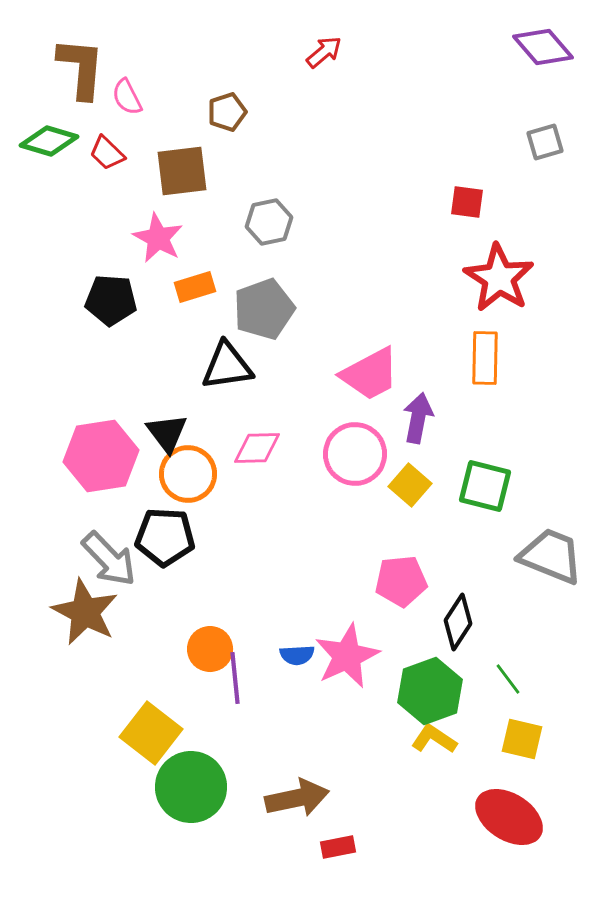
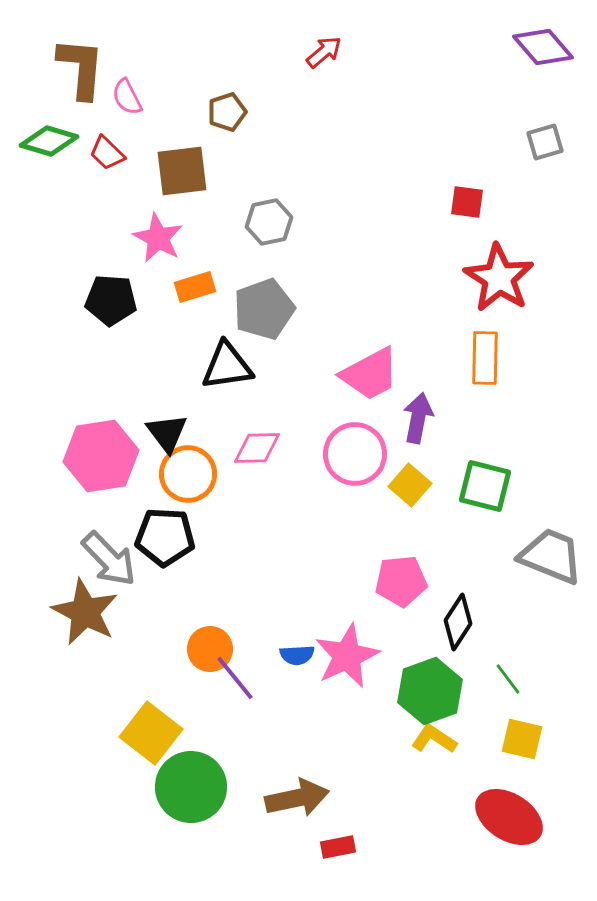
purple line at (235, 678): rotated 33 degrees counterclockwise
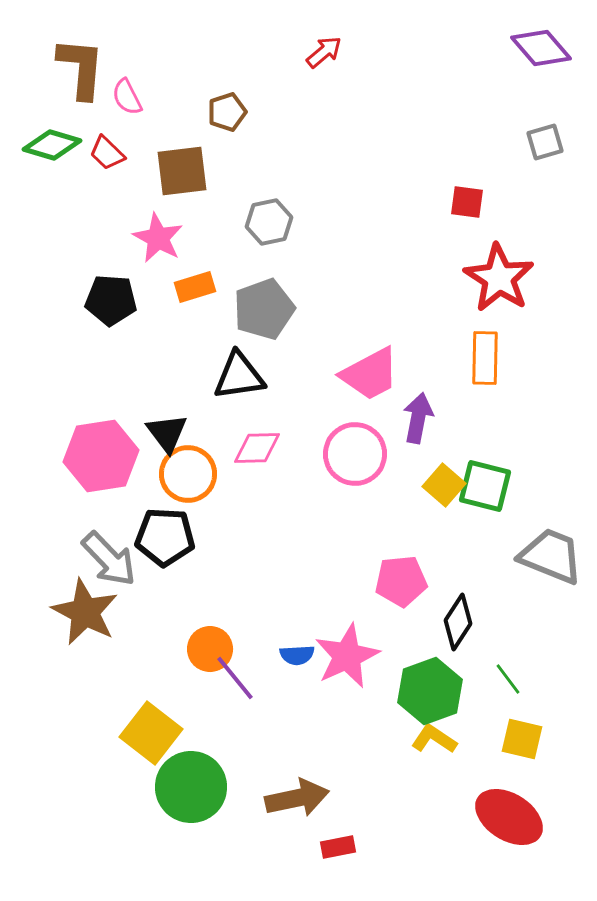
purple diamond at (543, 47): moved 2 px left, 1 px down
green diamond at (49, 141): moved 3 px right, 4 px down
black triangle at (227, 366): moved 12 px right, 10 px down
yellow square at (410, 485): moved 34 px right
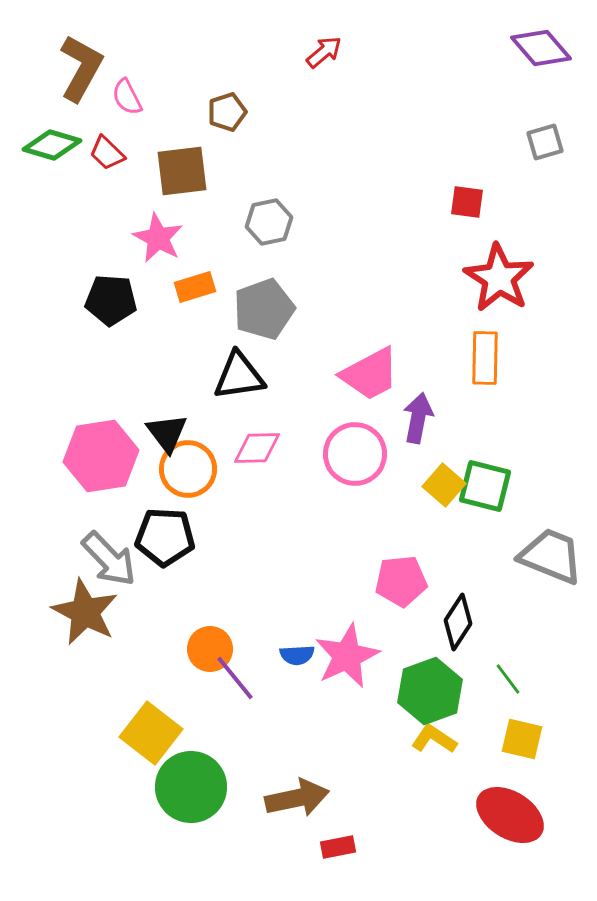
brown L-shape at (81, 68): rotated 24 degrees clockwise
orange circle at (188, 474): moved 5 px up
red ellipse at (509, 817): moved 1 px right, 2 px up
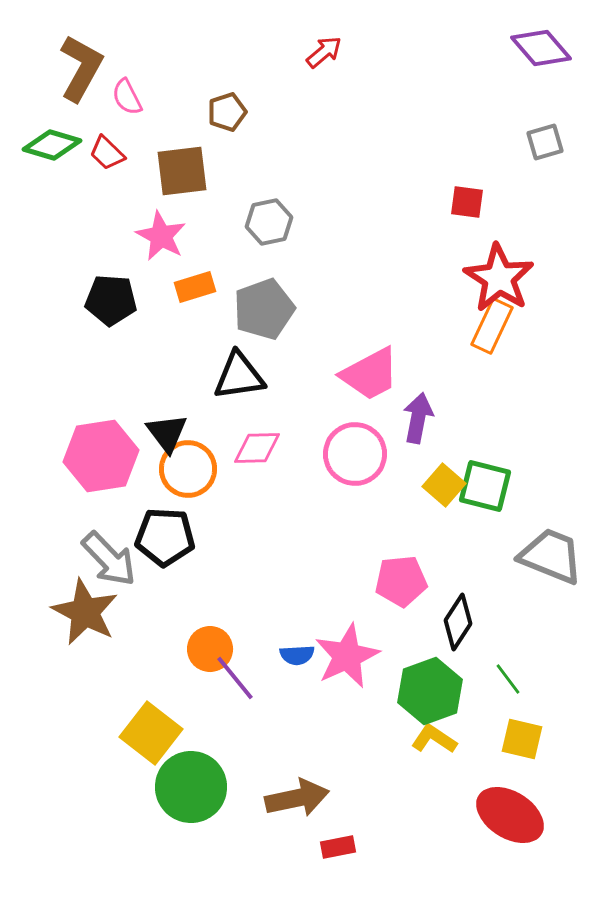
pink star at (158, 238): moved 3 px right, 2 px up
orange rectangle at (485, 358): moved 7 px right, 32 px up; rotated 24 degrees clockwise
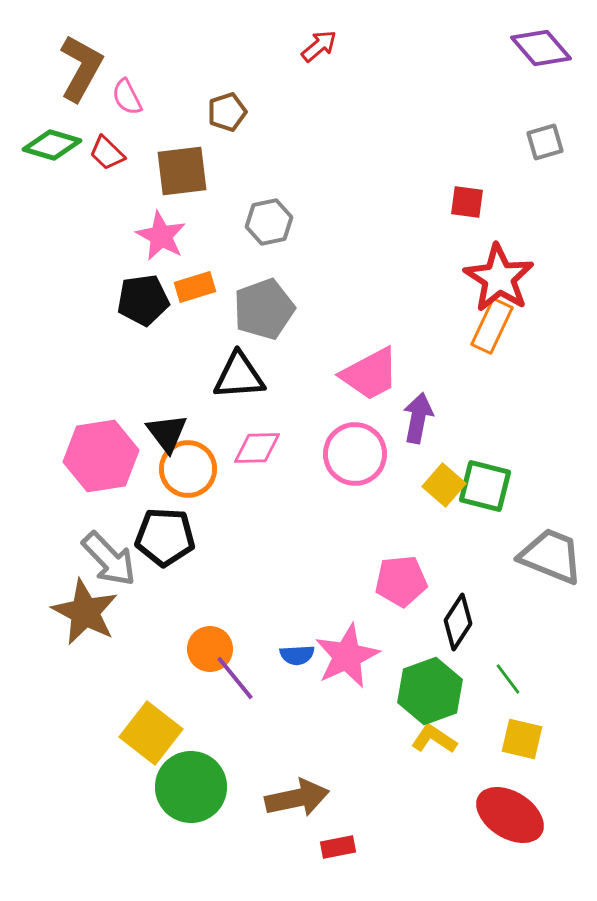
red arrow at (324, 52): moved 5 px left, 6 px up
black pentagon at (111, 300): moved 32 px right; rotated 12 degrees counterclockwise
black triangle at (239, 376): rotated 4 degrees clockwise
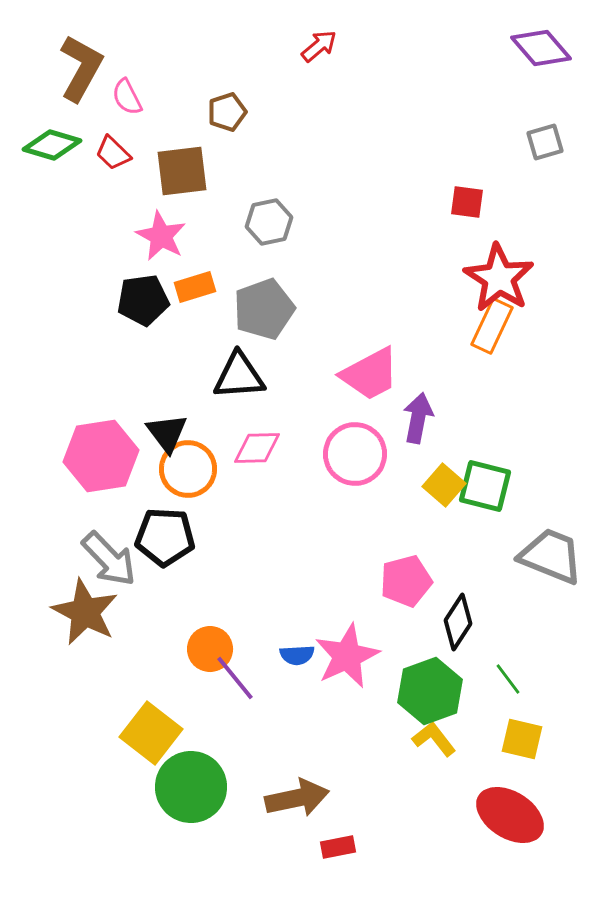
red trapezoid at (107, 153): moved 6 px right
pink pentagon at (401, 581): moved 5 px right; rotated 9 degrees counterclockwise
yellow L-shape at (434, 739): rotated 18 degrees clockwise
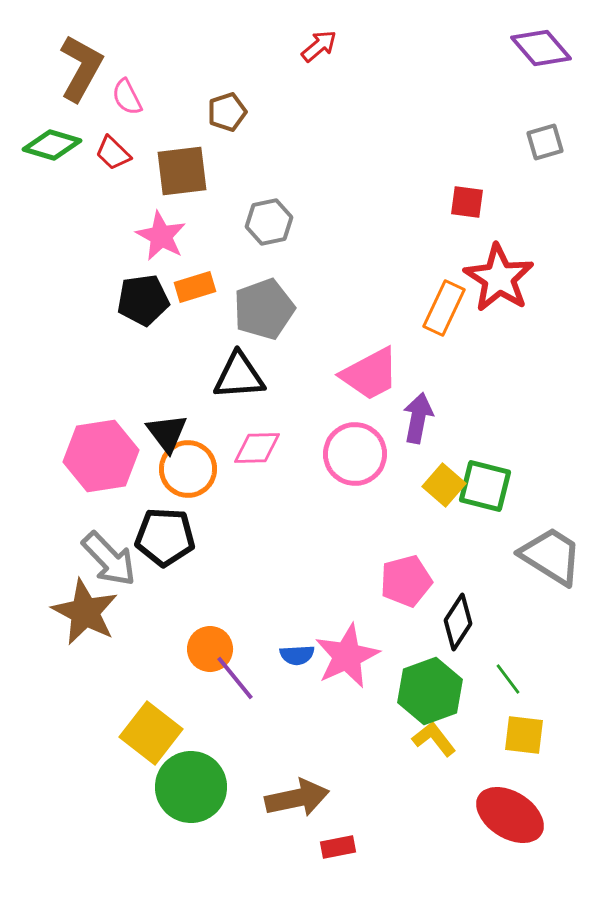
orange rectangle at (492, 326): moved 48 px left, 18 px up
gray trapezoid at (551, 556): rotated 10 degrees clockwise
yellow square at (522, 739): moved 2 px right, 4 px up; rotated 6 degrees counterclockwise
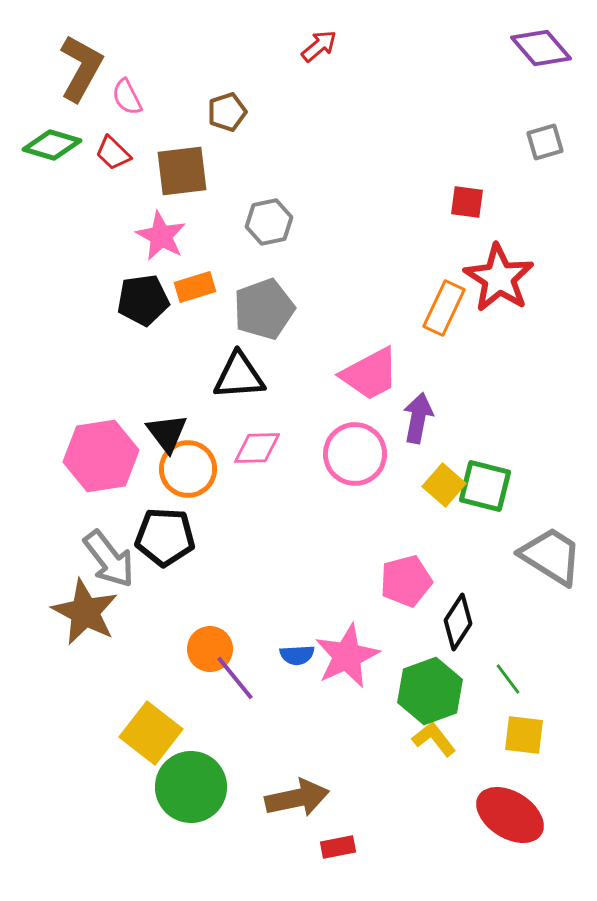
gray arrow at (109, 559): rotated 6 degrees clockwise
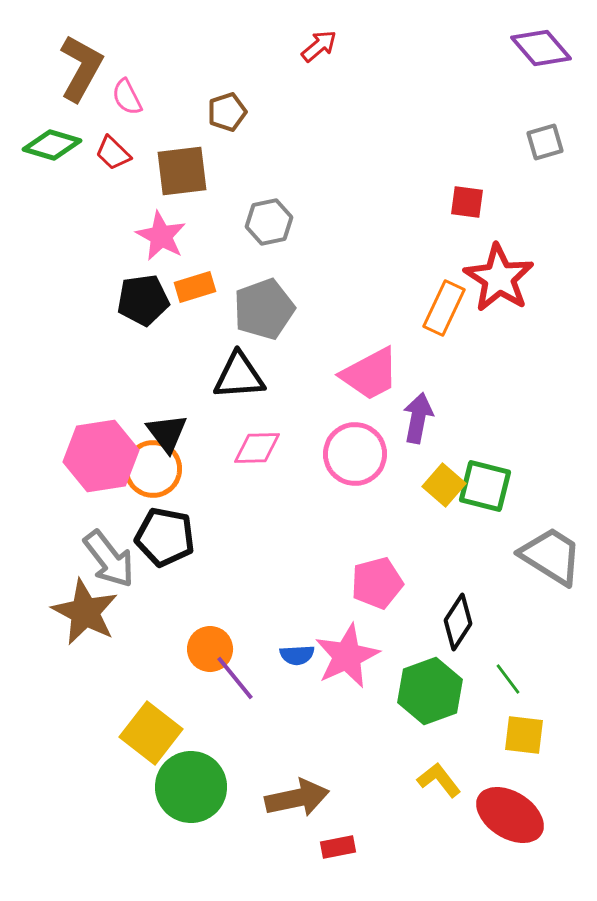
orange circle at (188, 469): moved 35 px left
black pentagon at (165, 537): rotated 8 degrees clockwise
pink pentagon at (406, 581): moved 29 px left, 2 px down
yellow L-shape at (434, 739): moved 5 px right, 41 px down
